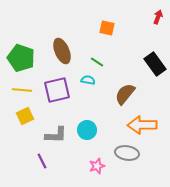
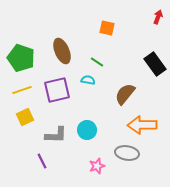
yellow line: rotated 24 degrees counterclockwise
yellow square: moved 1 px down
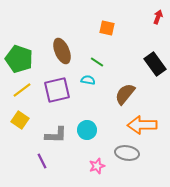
green pentagon: moved 2 px left, 1 px down
yellow line: rotated 18 degrees counterclockwise
yellow square: moved 5 px left, 3 px down; rotated 30 degrees counterclockwise
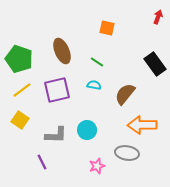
cyan semicircle: moved 6 px right, 5 px down
purple line: moved 1 px down
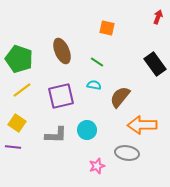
purple square: moved 4 px right, 6 px down
brown semicircle: moved 5 px left, 3 px down
yellow square: moved 3 px left, 3 px down
purple line: moved 29 px left, 15 px up; rotated 56 degrees counterclockwise
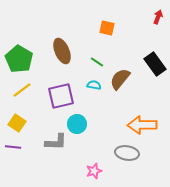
green pentagon: rotated 12 degrees clockwise
brown semicircle: moved 18 px up
cyan circle: moved 10 px left, 6 px up
gray L-shape: moved 7 px down
pink star: moved 3 px left, 5 px down
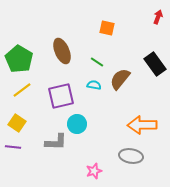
gray ellipse: moved 4 px right, 3 px down
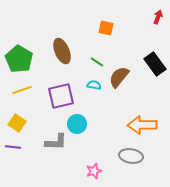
orange square: moved 1 px left
brown semicircle: moved 1 px left, 2 px up
yellow line: rotated 18 degrees clockwise
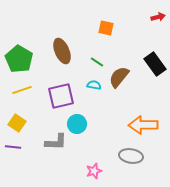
red arrow: rotated 56 degrees clockwise
orange arrow: moved 1 px right
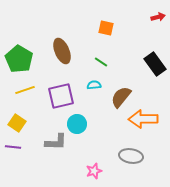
green line: moved 4 px right
brown semicircle: moved 2 px right, 20 px down
cyan semicircle: rotated 16 degrees counterclockwise
yellow line: moved 3 px right
orange arrow: moved 6 px up
